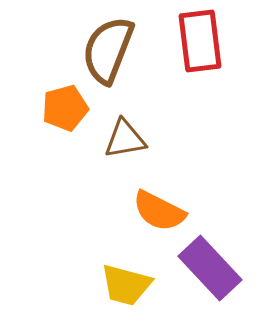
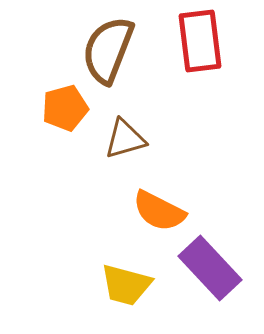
brown triangle: rotated 6 degrees counterclockwise
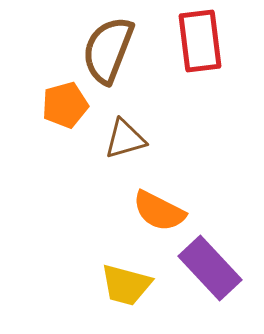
orange pentagon: moved 3 px up
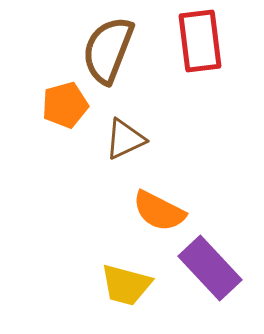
brown triangle: rotated 9 degrees counterclockwise
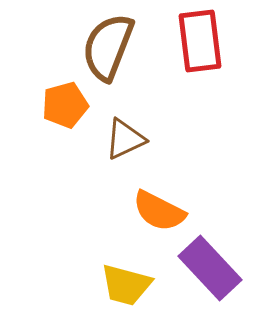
brown semicircle: moved 3 px up
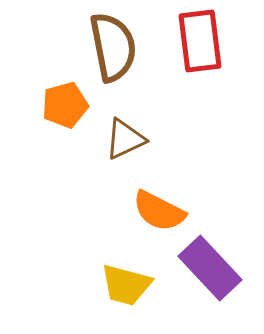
brown semicircle: moved 5 px right; rotated 148 degrees clockwise
